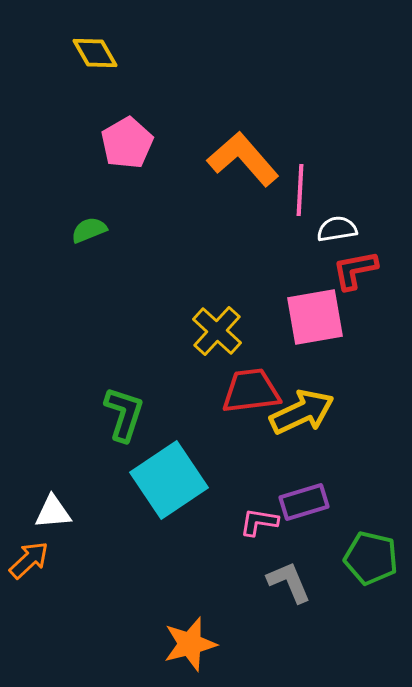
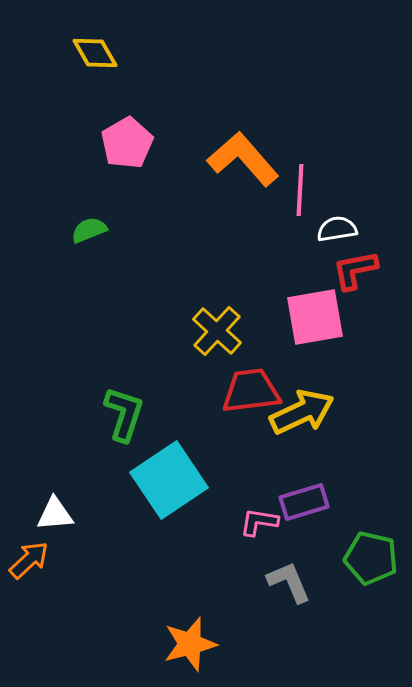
white triangle: moved 2 px right, 2 px down
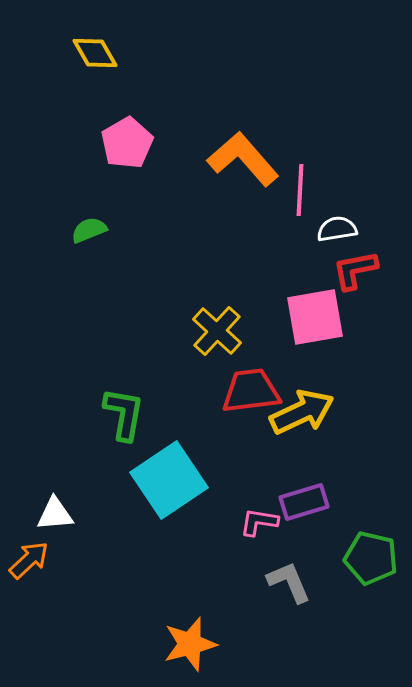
green L-shape: rotated 8 degrees counterclockwise
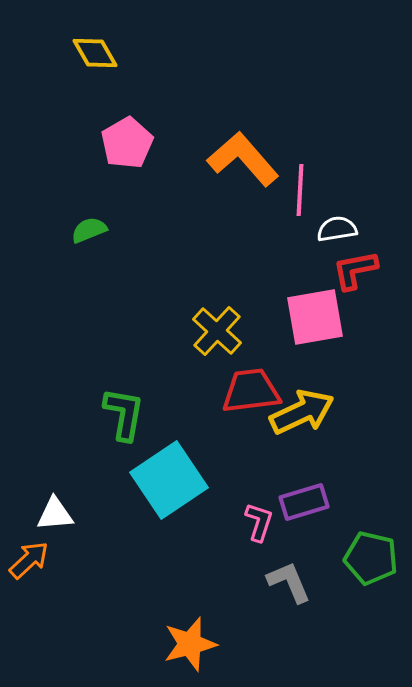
pink L-shape: rotated 99 degrees clockwise
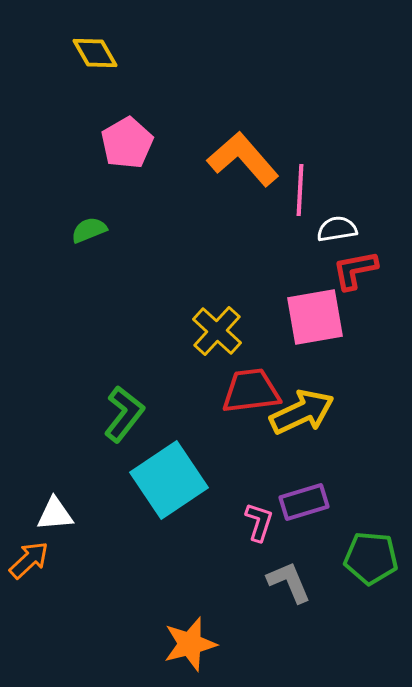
green L-shape: rotated 28 degrees clockwise
green pentagon: rotated 8 degrees counterclockwise
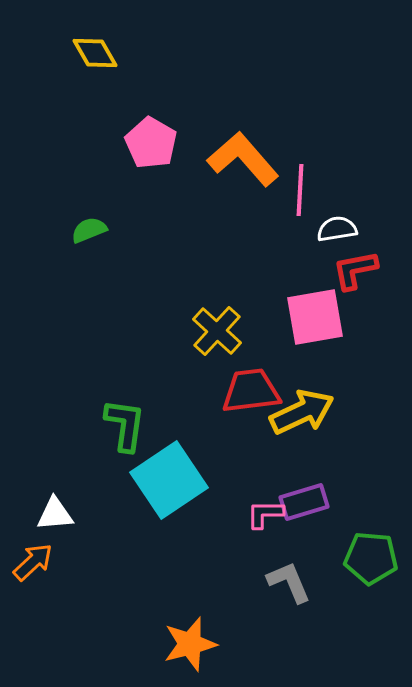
pink pentagon: moved 24 px right; rotated 12 degrees counterclockwise
green L-shape: moved 1 px right, 11 px down; rotated 30 degrees counterclockwise
pink L-shape: moved 6 px right, 8 px up; rotated 108 degrees counterclockwise
orange arrow: moved 4 px right, 2 px down
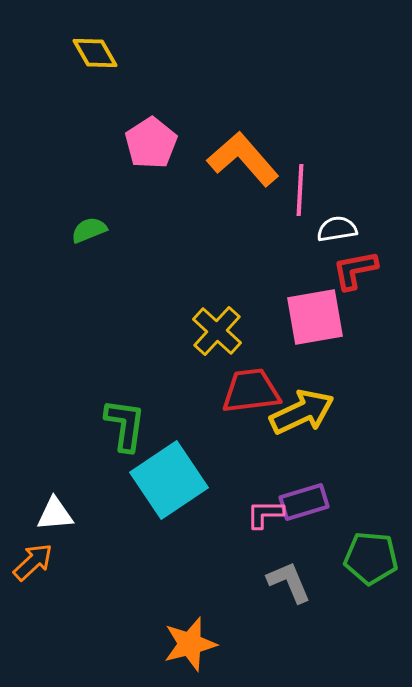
pink pentagon: rotated 9 degrees clockwise
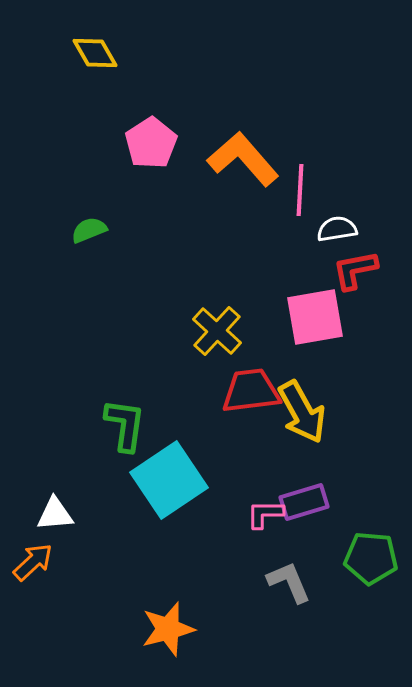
yellow arrow: rotated 86 degrees clockwise
orange star: moved 22 px left, 15 px up
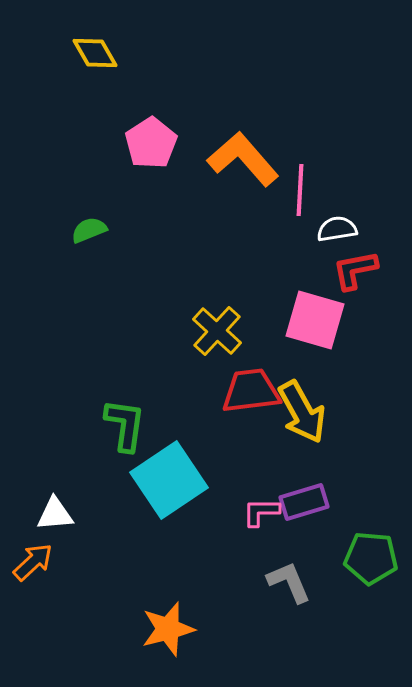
pink square: moved 3 px down; rotated 26 degrees clockwise
pink L-shape: moved 4 px left, 2 px up
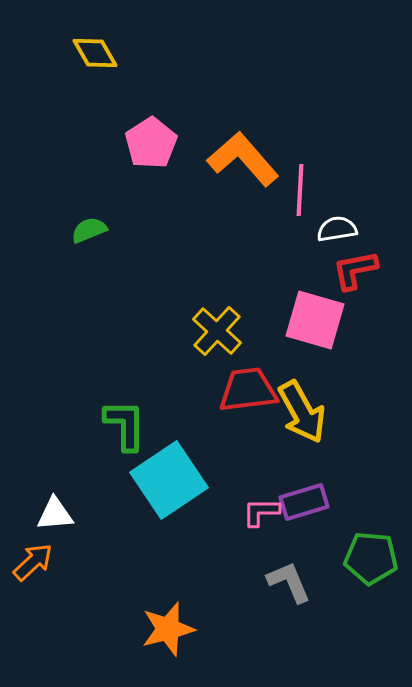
red trapezoid: moved 3 px left, 1 px up
green L-shape: rotated 8 degrees counterclockwise
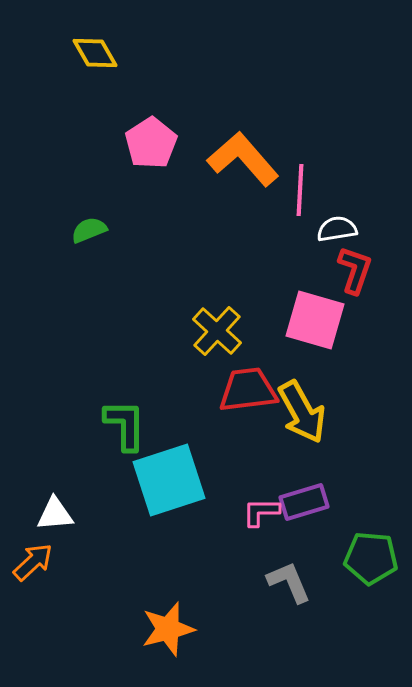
red L-shape: rotated 120 degrees clockwise
cyan square: rotated 16 degrees clockwise
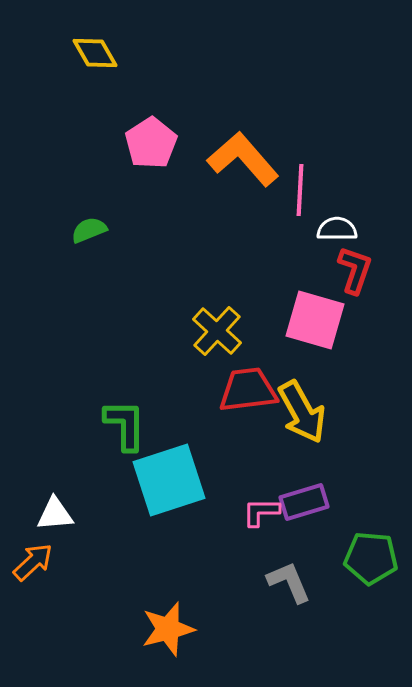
white semicircle: rotated 9 degrees clockwise
